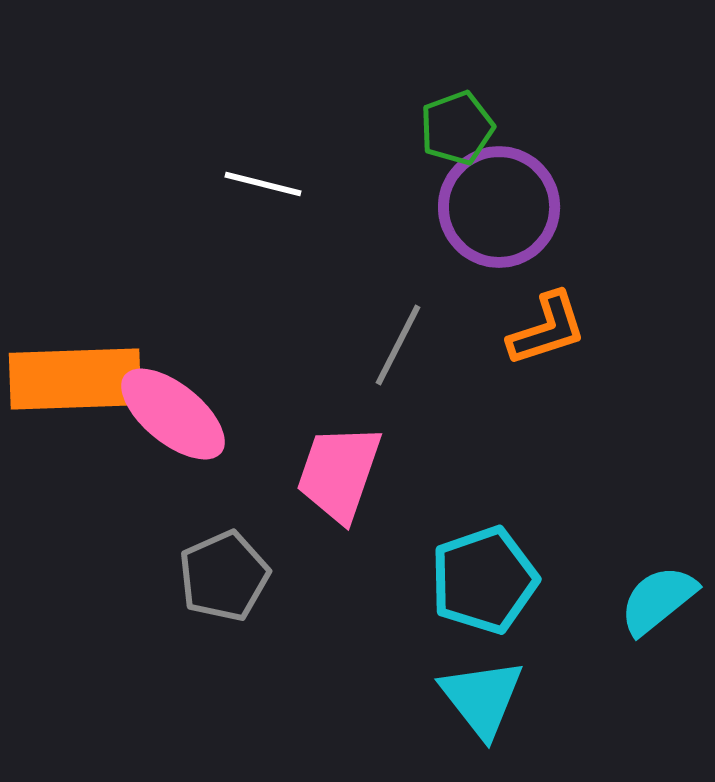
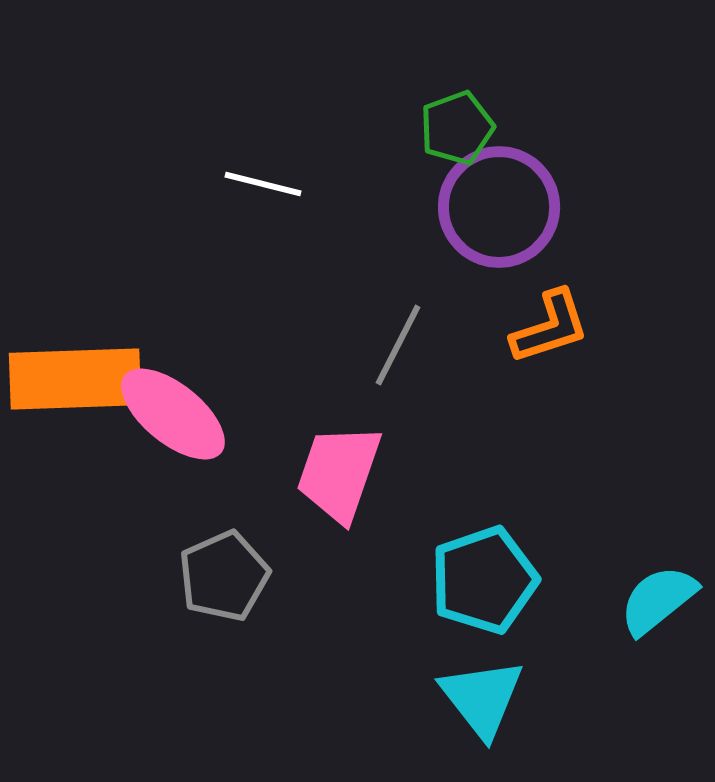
orange L-shape: moved 3 px right, 2 px up
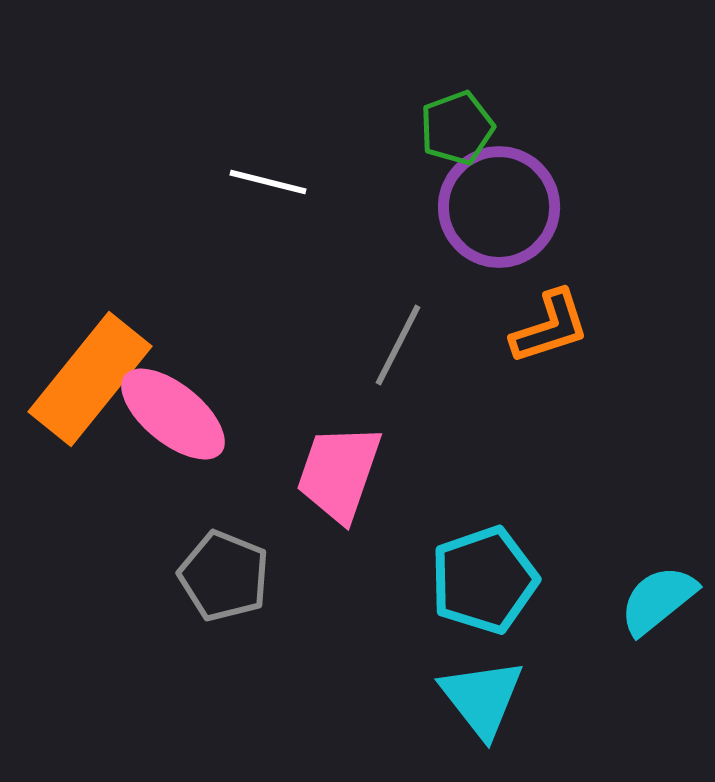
white line: moved 5 px right, 2 px up
orange rectangle: moved 15 px right; rotated 49 degrees counterclockwise
gray pentagon: rotated 26 degrees counterclockwise
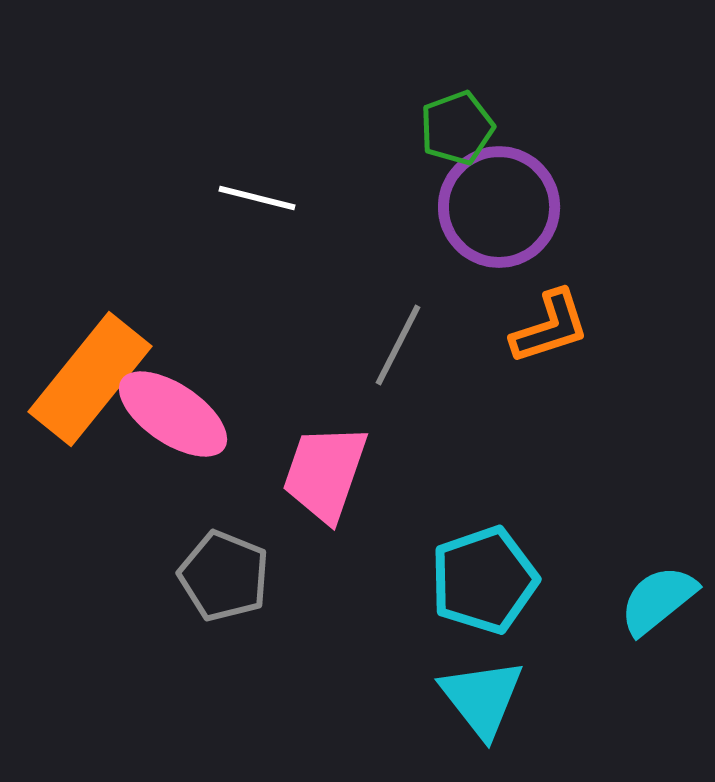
white line: moved 11 px left, 16 px down
pink ellipse: rotated 5 degrees counterclockwise
pink trapezoid: moved 14 px left
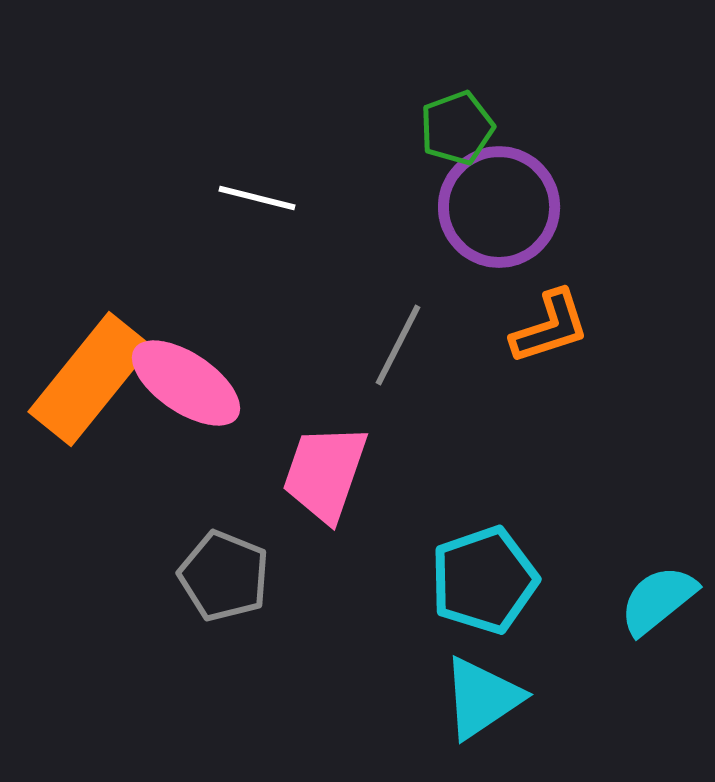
pink ellipse: moved 13 px right, 31 px up
cyan triangle: rotated 34 degrees clockwise
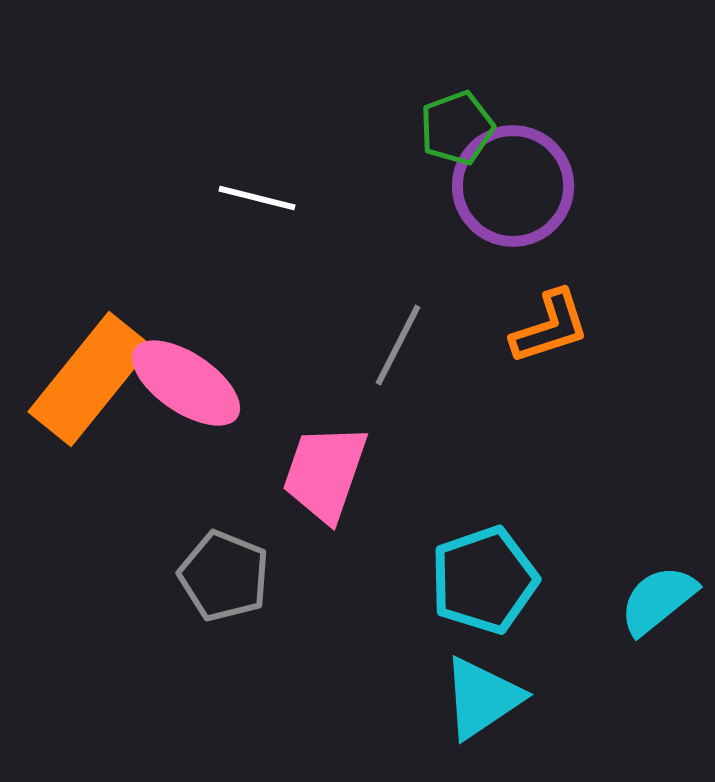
purple circle: moved 14 px right, 21 px up
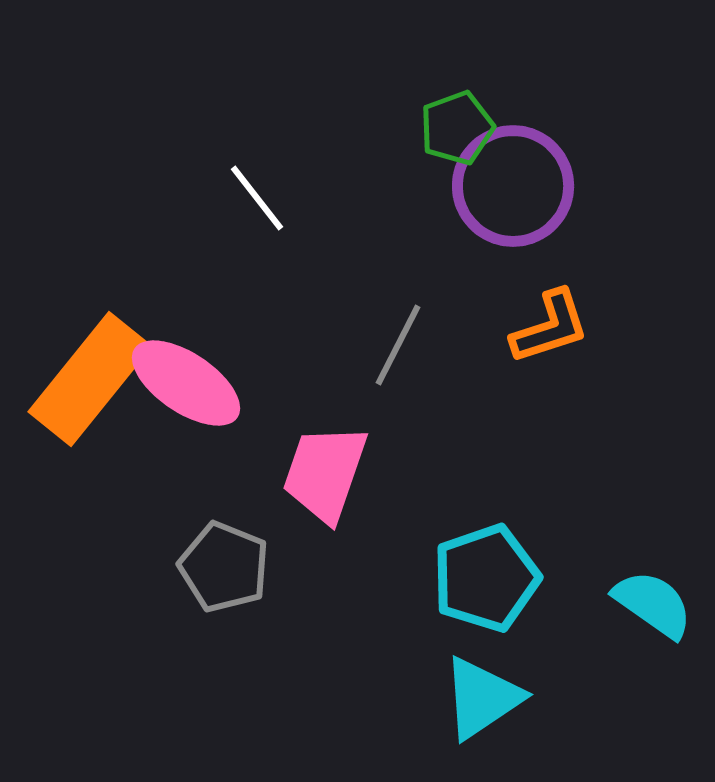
white line: rotated 38 degrees clockwise
gray pentagon: moved 9 px up
cyan pentagon: moved 2 px right, 2 px up
cyan semicircle: moved 5 px left, 4 px down; rotated 74 degrees clockwise
